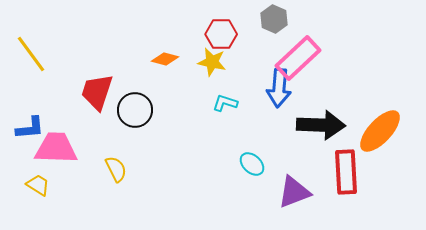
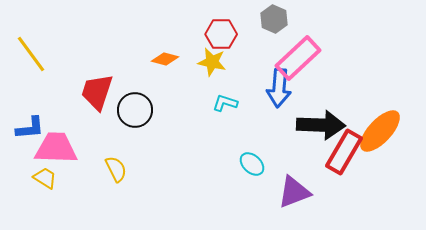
red rectangle: moved 2 px left, 20 px up; rotated 33 degrees clockwise
yellow trapezoid: moved 7 px right, 7 px up
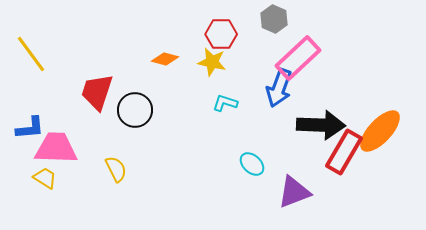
blue arrow: rotated 15 degrees clockwise
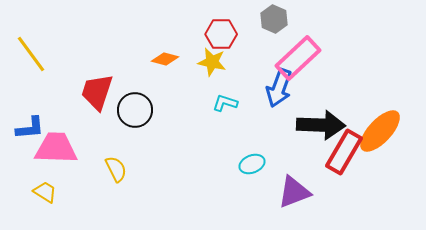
cyan ellipse: rotated 65 degrees counterclockwise
yellow trapezoid: moved 14 px down
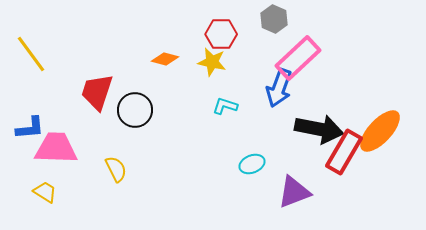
cyan L-shape: moved 3 px down
black arrow: moved 2 px left, 4 px down; rotated 9 degrees clockwise
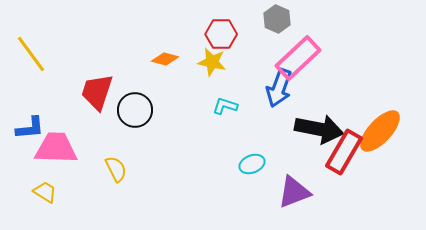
gray hexagon: moved 3 px right
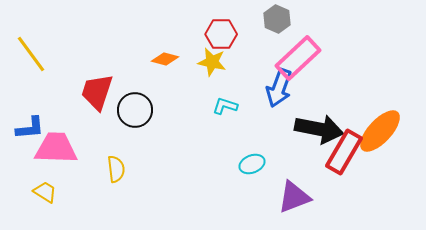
yellow semicircle: rotated 20 degrees clockwise
purple triangle: moved 5 px down
